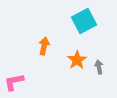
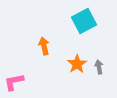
orange arrow: rotated 24 degrees counterclockwise
orange star: moved 4 px down
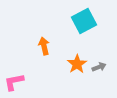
gray arrow: rotated 80 degrees clockwise
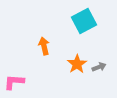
pink L-shape: rotated 15 degrees clockwise
